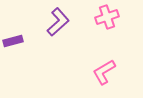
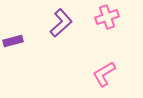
purple L-shape: moved 3 px right, 1 px down
pink L-shape: moved 2 px down
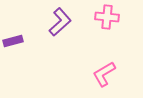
pink cross: rotated 25 degrees clockwise
purple L-shape: moved 1 px left, 1 px up
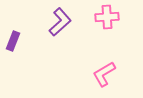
pink cross: rotated 10 degrees counterclockwise
purple rectangle: rotated 54 degrees counterclockwise
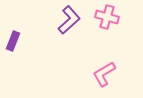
pink cross: rotated 20 degrees clockwise
purple L-shape: moved 9 px right, 2 px up
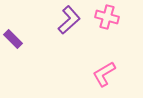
purple rectangle: moved 2 px up; rotated 66 degrees counterclockwise
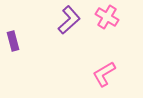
pink cross: rotated 15 degrees clockwise
purple rectangle: moved 2 px down; rotated 30 degrees clockwise
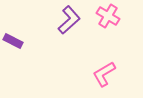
pink cross: moved 1 px right, 1 px up
purple rectangle: rotated 48 degrees counterclockwise
